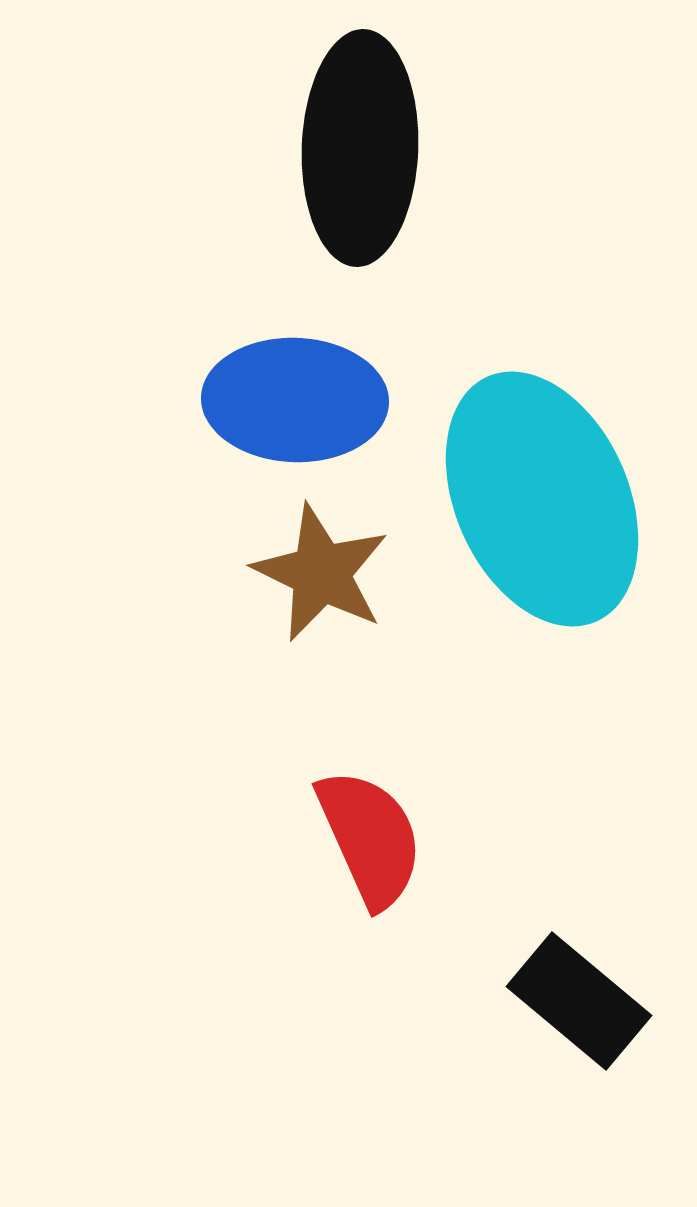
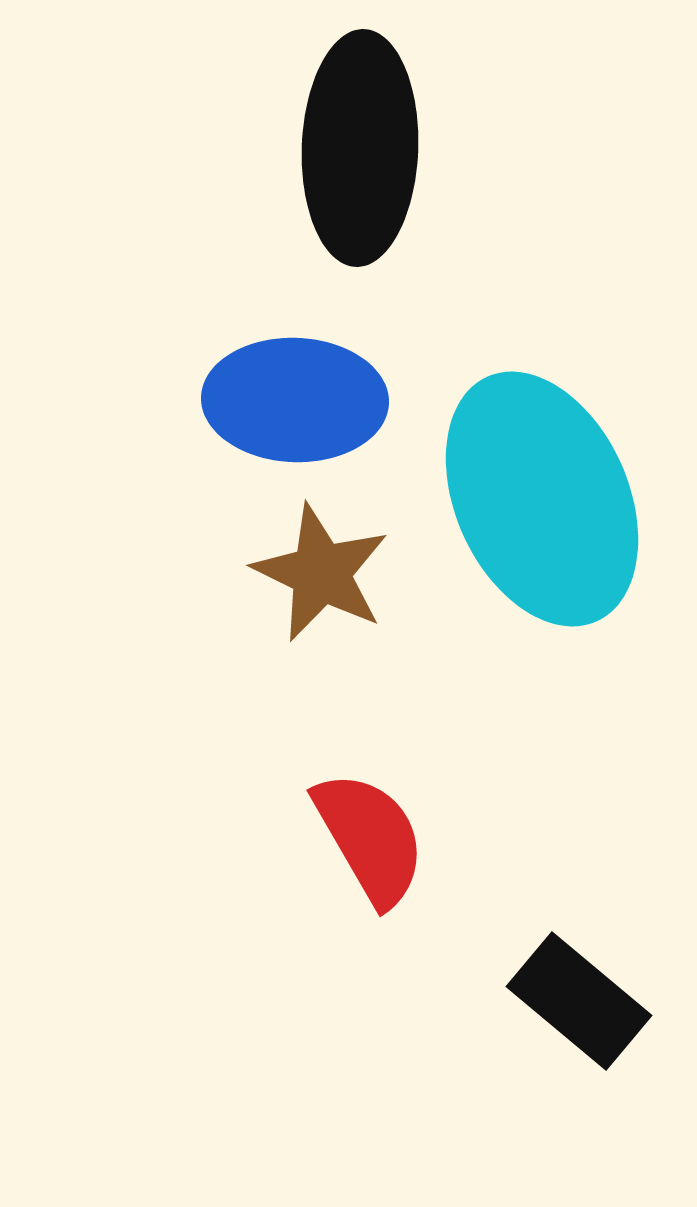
red semicircle: rotated 6 degrees counterclockwise
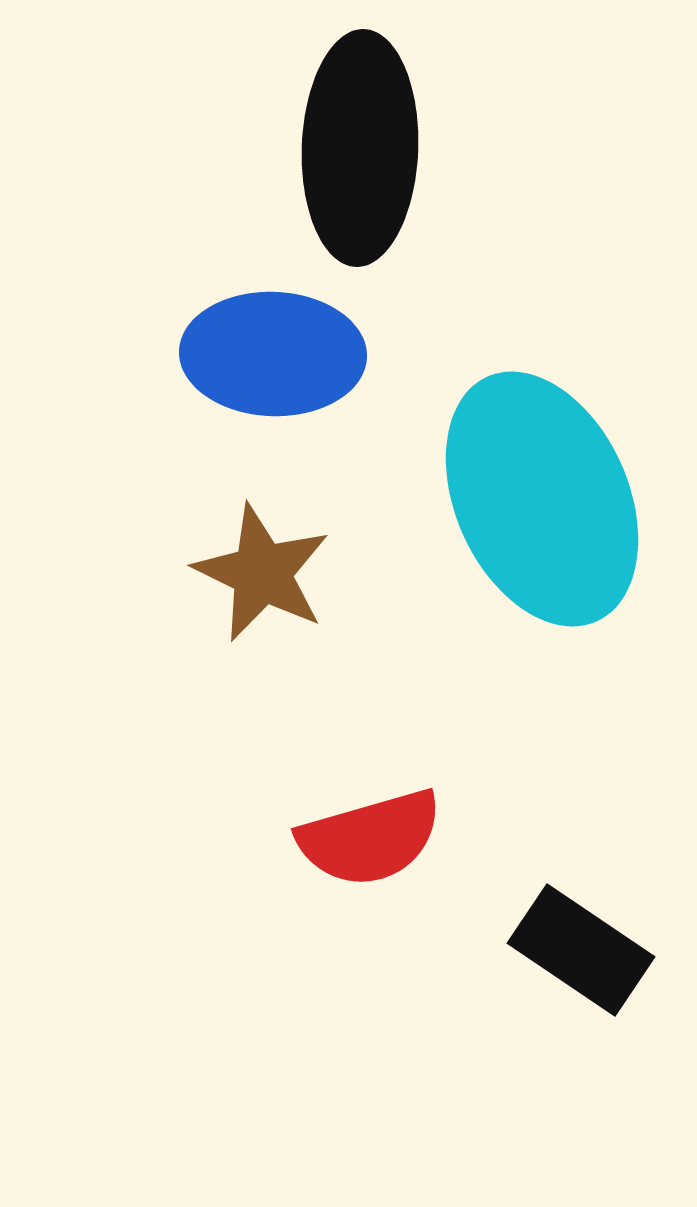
blue ellipse: moved 22 px left, 46 px up
brown star: moved 59 px left
red semicircle: rotated 104 degrees clockwise
black rectangle: moved 2 px right, 51 px up; rotated 6 degrees counterclockwise
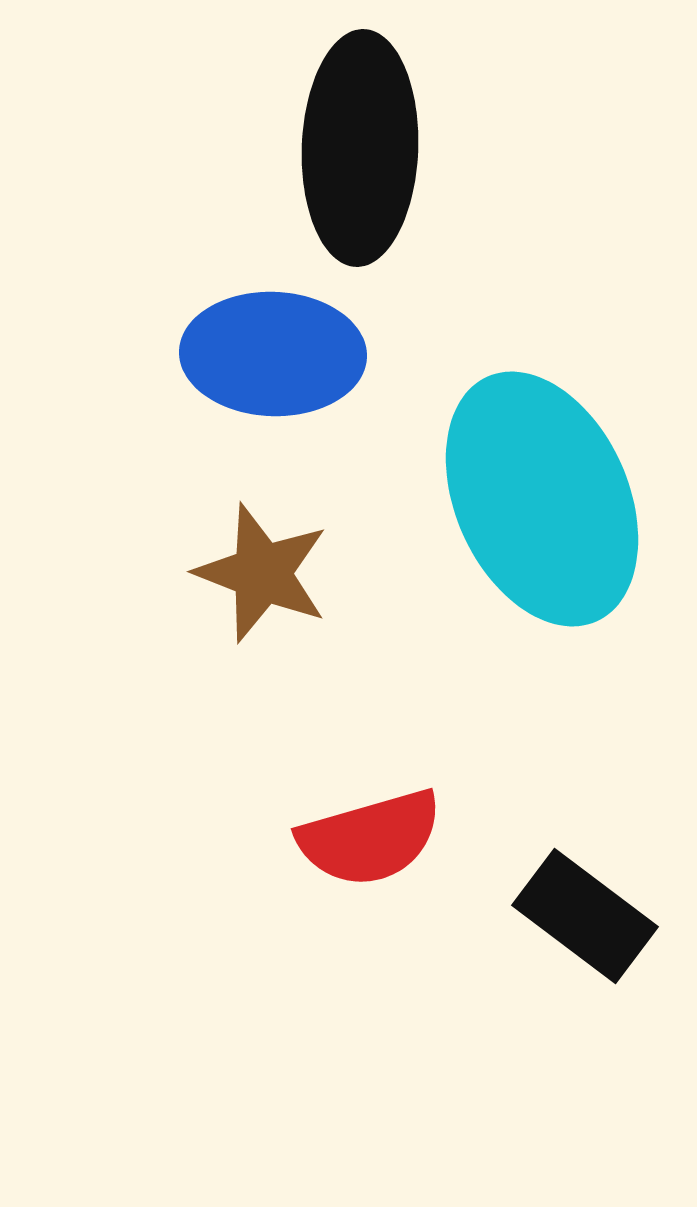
brown star: rotated 5 degrees counterclockwise
black rectangle: moved 4 px right, 34 px up; rotated 3 degrees clockwise
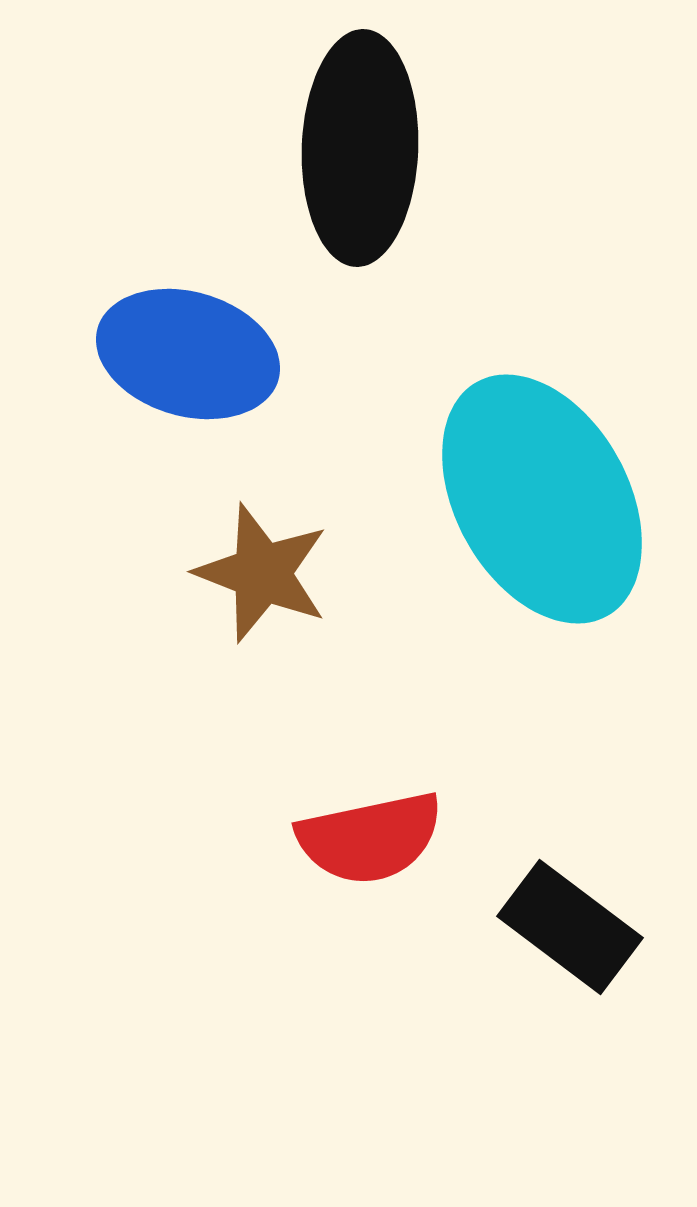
blue ellipse: moved 85 px left; rotated 14 degrees clockwise
cyan ellipse: rotated 5 degrees counterclockwise
red semicircle: rotated 4 degrees clockwise
black rectangle: moved 15 px left, 11 px down
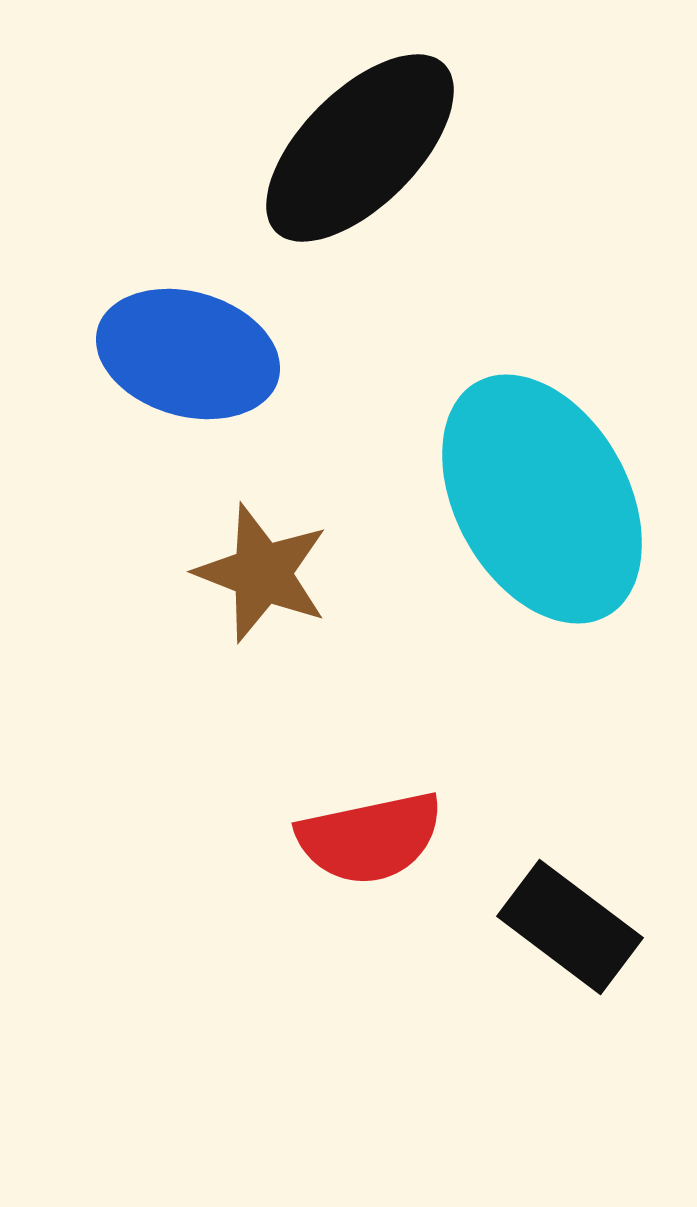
black ellipse: rotated 43 degrees clockwise
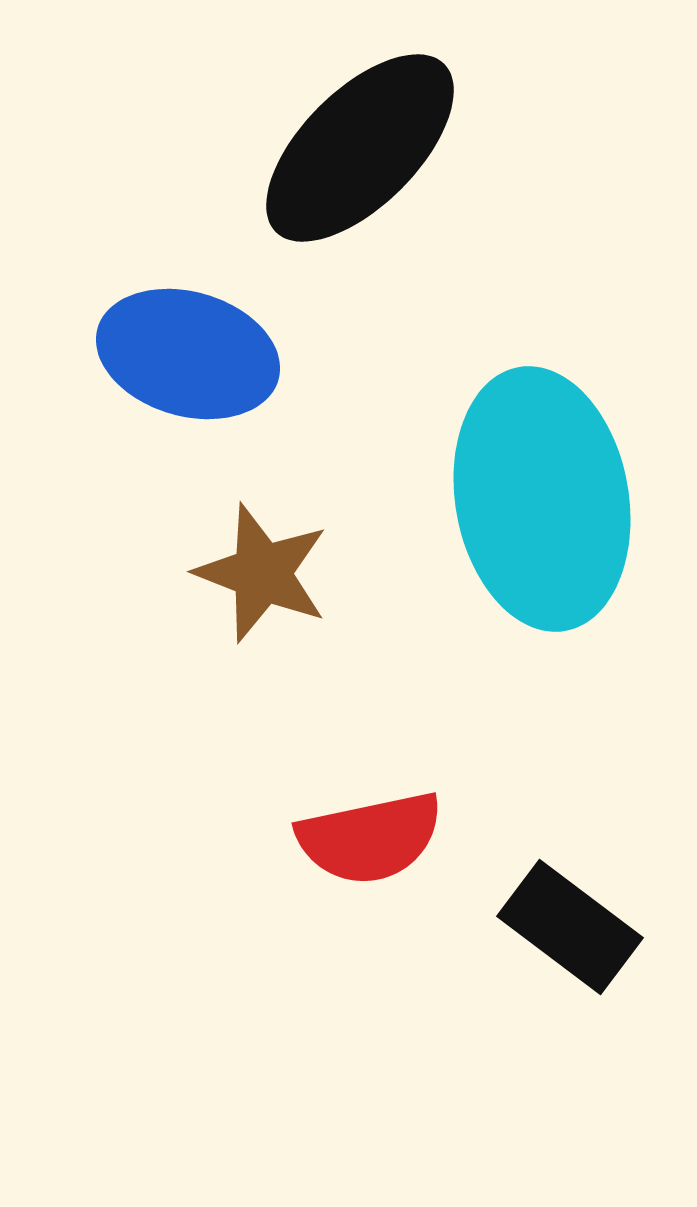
cyan ellipse: rotated 19 degrees clockwise
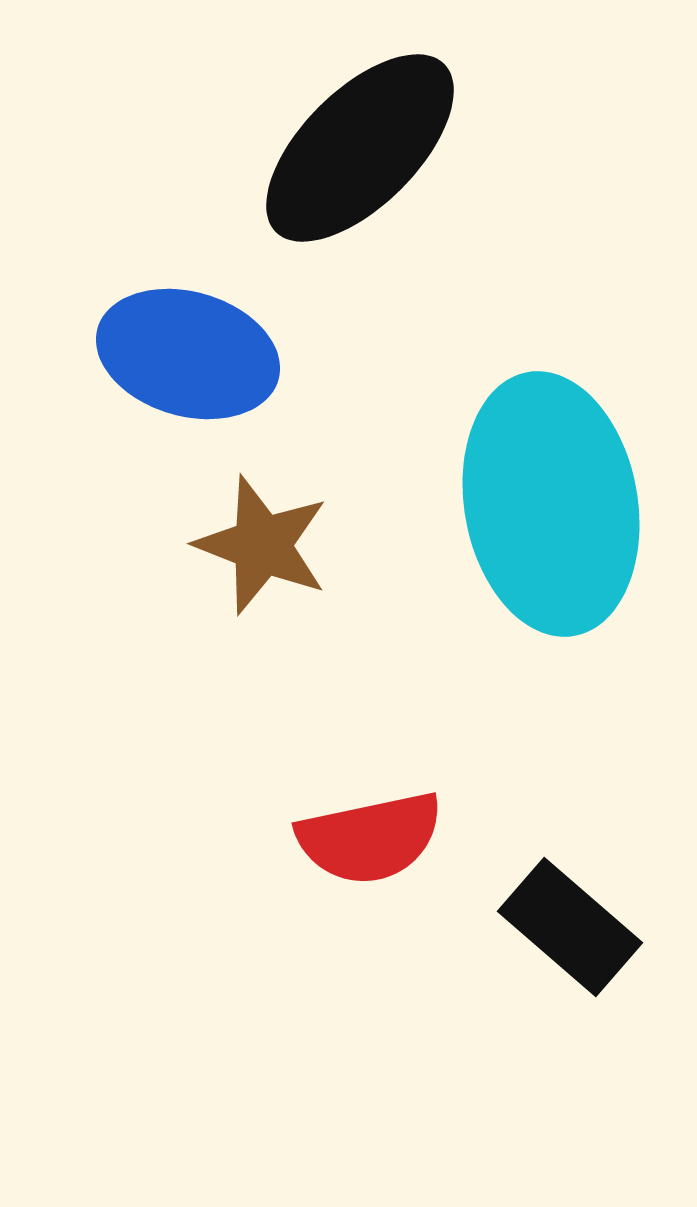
cyan ellipse: moved 9 px right, 5 px down
brown star: moved 28 px up
black rectangle: rotated 4 degrees clockwise
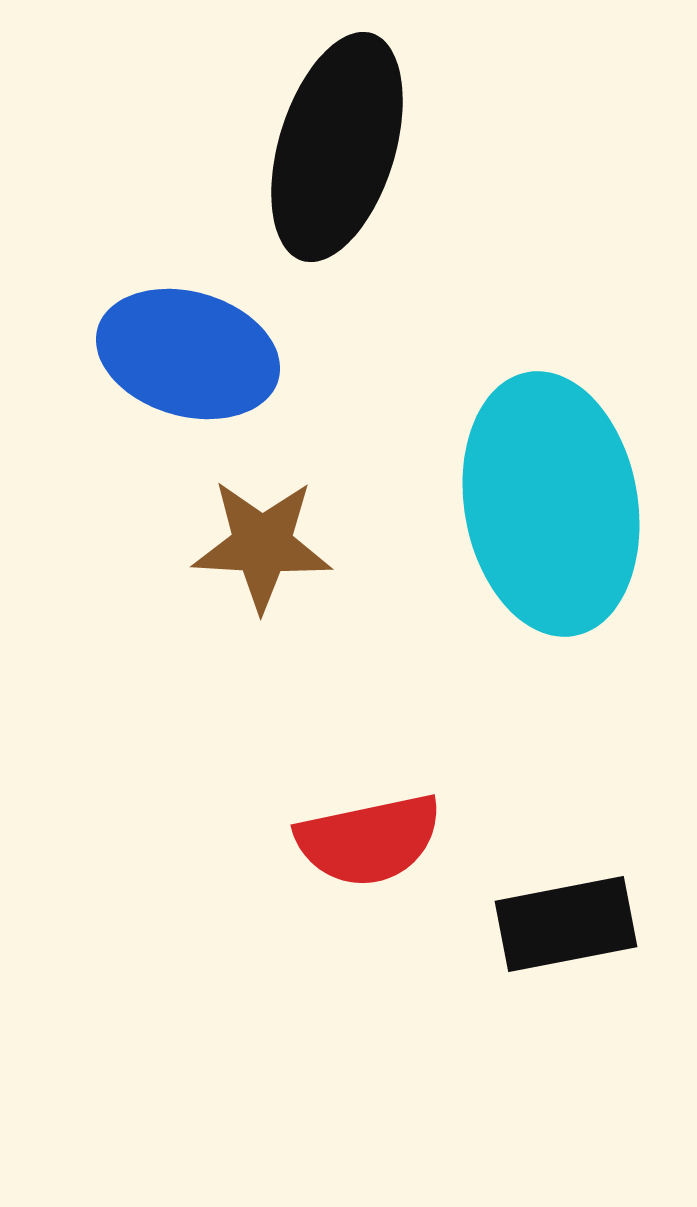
black ellipse: moved 23 px left, 1 px up; rotated 28 degrees counterclockwise
brown star: rotated 18 degrees counterclockwise
red semicircle: moved 1 px left, 2 px down
black rectangle: moved 4 px left, 3 px up; rotated 52 degrees counterclockwise
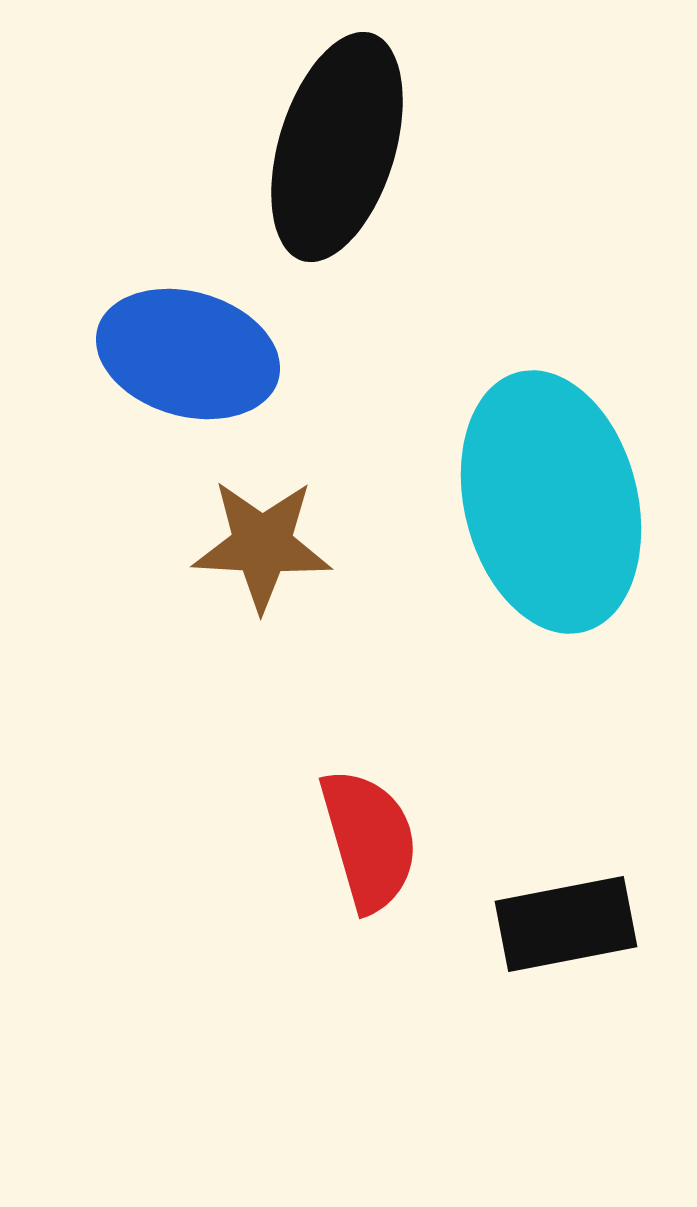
cyan ellipse: moved 2 px up; rotated 4 degrees counterclockwise
red semicircle: rotated 94 degrees counterclockwise
